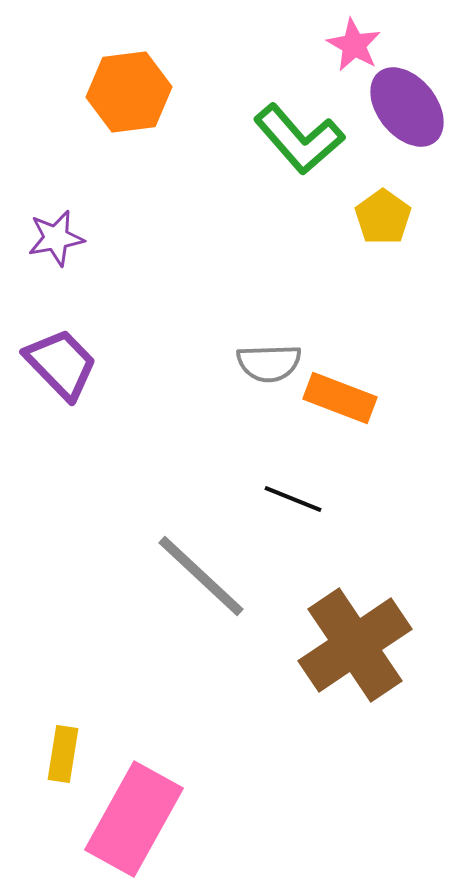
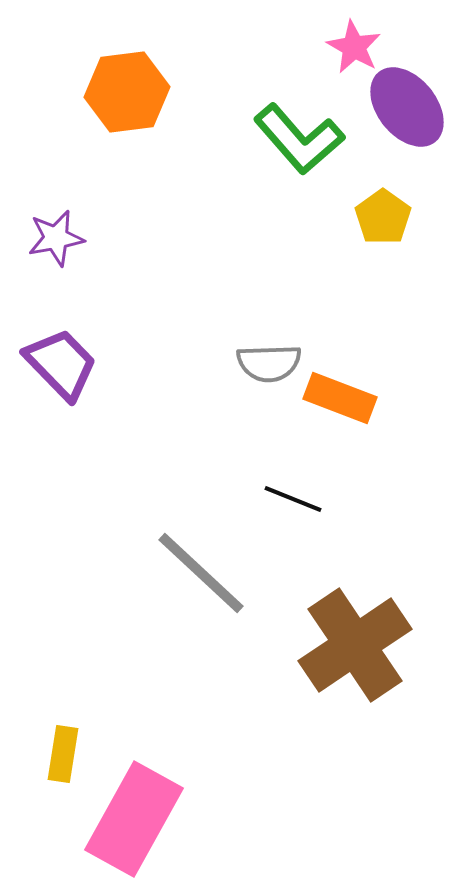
pink star: moved 2 px down
orange hexagon: moved 2 px left
gray line: moved 3 px up
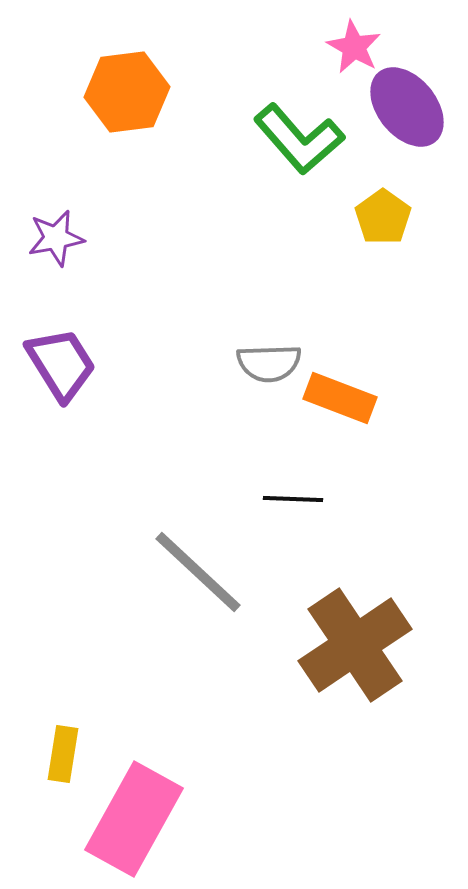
purple trapezoid: rotated 12 degrees clockwise
black line: rotated 20 degrees counterclockwise
gray line: moved 3 px left, 1 px up
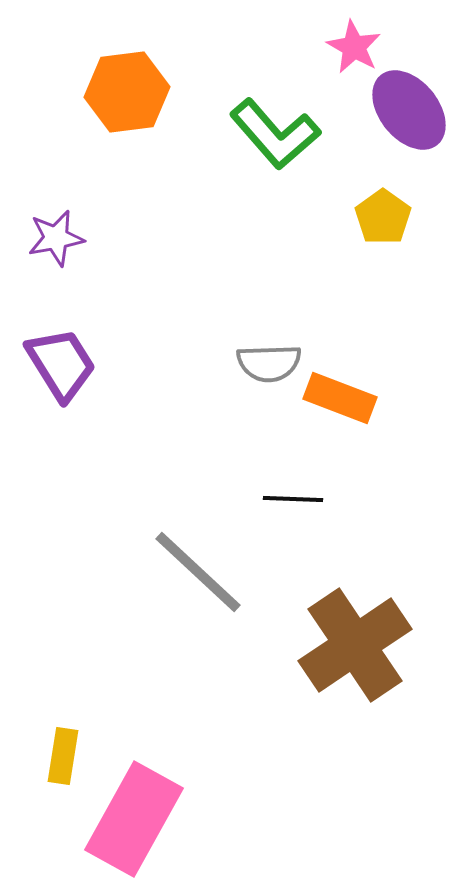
purple ellipse: moved 2 px right, 3 px down
green L-shape: moved 24 px left, 5 px up
yellow rectangle: moved 2 px down
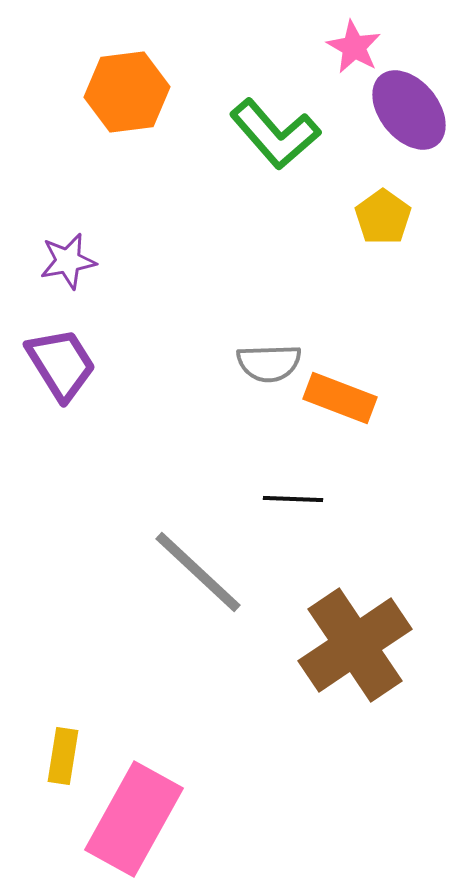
purple star: moved 12 px right, 23 px down
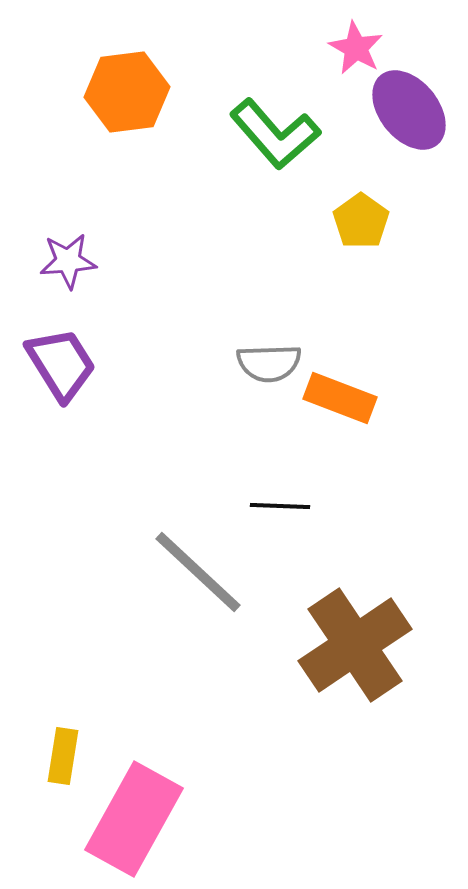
pink star: moved 2 px right, 1 px down
yellow pentagon: moved 22 px left, 4 px down
purple star: rotated 6 degrees clockwise
black line: moved 13 px left, 7 px down
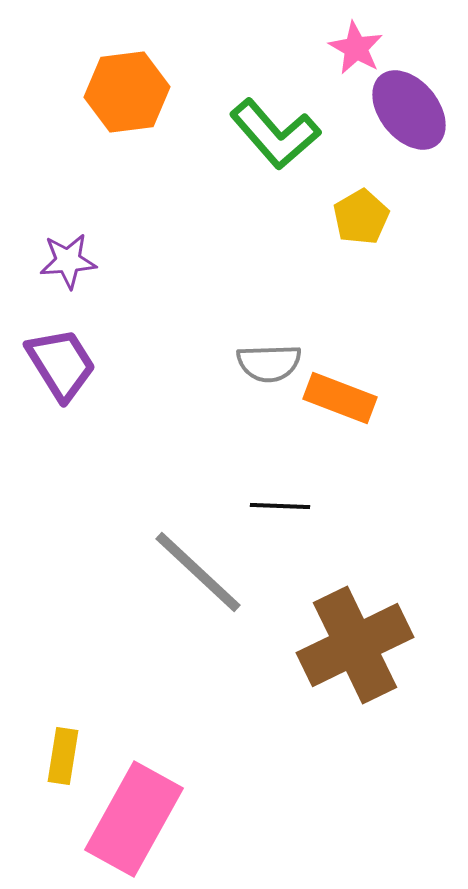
yellow pentagon: moved 4 px up; rotated 6 degrees clockwise
brown cross: rotated 8 degrees clockwise
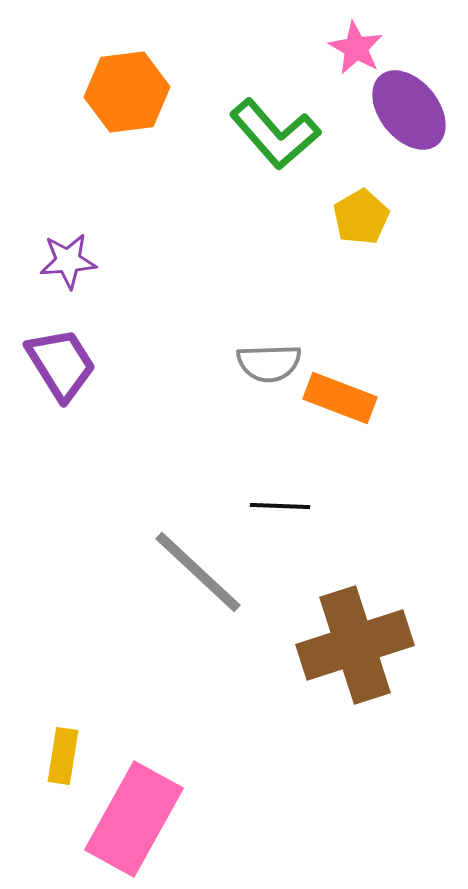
brown cross: rotated 8 degrees clockwise
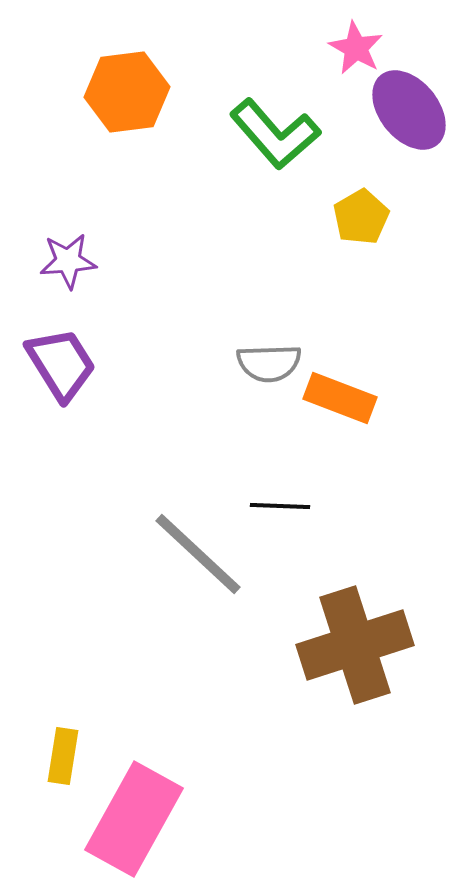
gray line: moved 18 px up
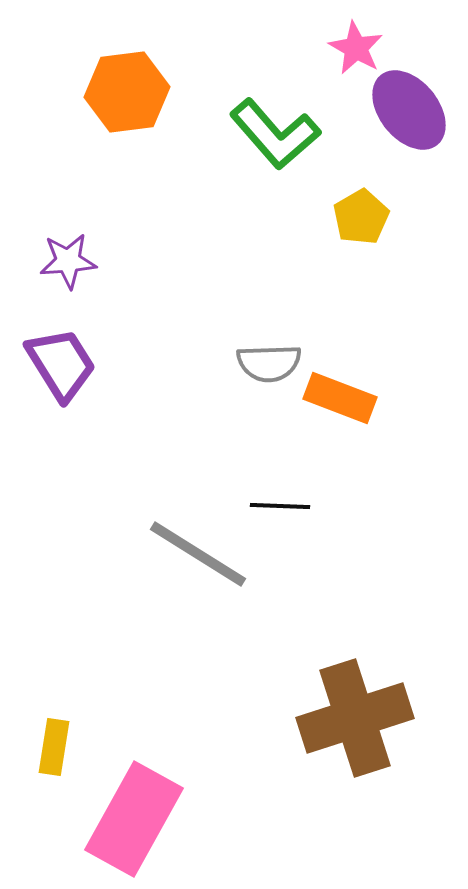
gray line: rotated 11 degrees counterclockwise
brown cross: moved 73 px down
yellow rectangle: moved 9 px left, 9 px up
